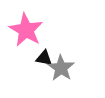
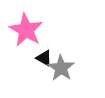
black triangle: rotated 18 degrees clockwise
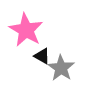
black triangle: moved 2 px left, 2 px up
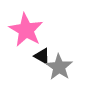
gray star: moved 2 px left, 1 px up
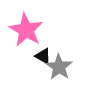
black triangle: moved 1 px right
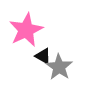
pink star: rotated 16 degrees clockwise
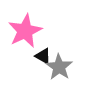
pink star: moved 1 px left, 1 px down
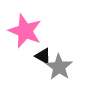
pink star: rotated 24 degrees counterclockwise
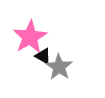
pink star: moved 5 px right, 6 px down; rotated 20 degrees clockwise
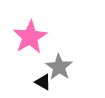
black triangle: moved 26 px down
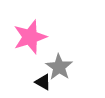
pink star: rotated 12 degrees clockwise
